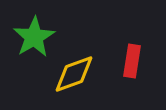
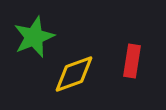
green star: rotated 9 degrees clockwise
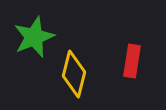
yellow diamond: rotated 57 degrees counterclockwise
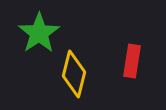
green star: moved 5 px right, 4 px up; rotated 12 degrees counterclockwise
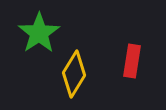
yellow diamond: rotated 18 degrees clockwise
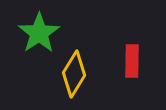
red rectangle: rotated 8 degrees counterclockwise
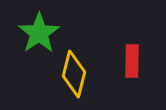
yellow diamond: rotated 18 degrees counterclockwise
